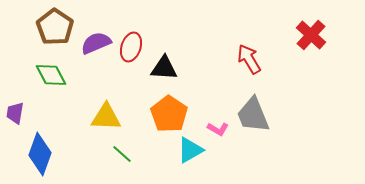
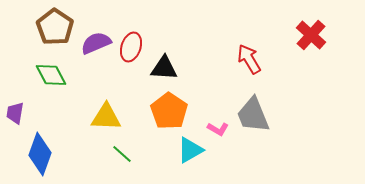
orange pentagon: moved 3 px up
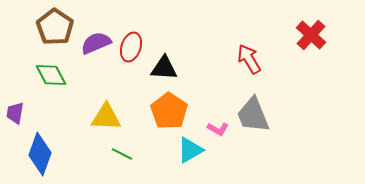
green line: rotated 15 degrees counterclockwise
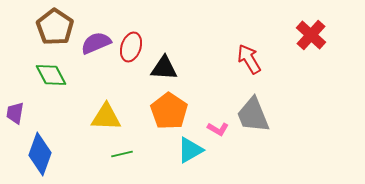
green line: rotated 40 degrees counterclockwise
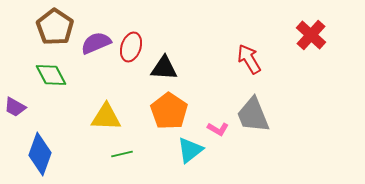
purple trapezoid: moved 6 px up; rotated 70 degrees counterclockwise
cyan triangle: rotated 8 degrees counterclockwise
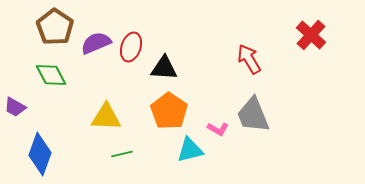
cyan triangle: rotated 24 degrees clockwise
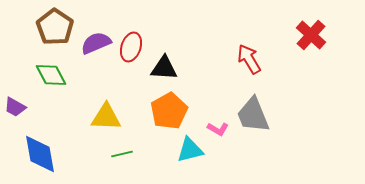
orange pentagon: rotated 9 degrees clockwise
blue diamond: rotated 30 degrees counterclockwise
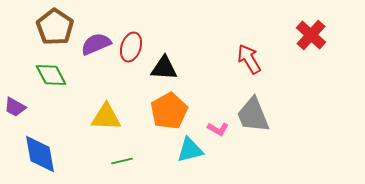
purple semicircle: moved 1 px down
green line: moved 7 px down
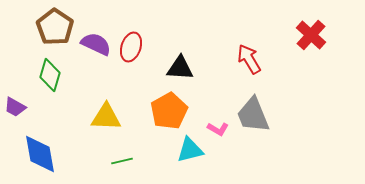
purple semicircle: rotated 48 degrees clockwise
black triangle: moved 16 px right
green diamond: moved 1 px left; rotated 44 degrees clockwise
